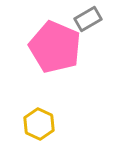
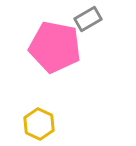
pink pentagon: rotated 12 degrees counterclockwise
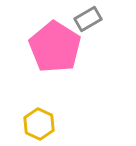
pink pentagon: rotated 21 degrees clockwise
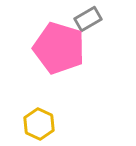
pink pentagon: moved 4 px right, 1 px down; rotated 15 degrees counterclockwise
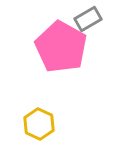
pink pentagon: moved 2 px right, 1 px up; rotated 12 degrees clockwise
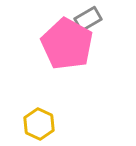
pink pentagon: moved 6 px right, 3 px up
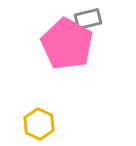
gray rectangle: rotated 16 degrees clockwise
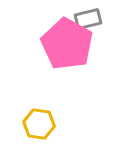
yellow hexagon: rotated 16 degrees counterclockwise
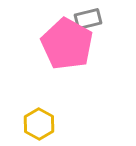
yellow hexagon: rotated 20 degrees clockwise
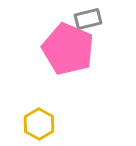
pink pentagon: moved 1 px right, 5 px down; rotated 6 degrees counterclockwise
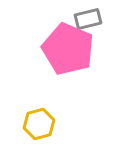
yellow hexagon: rotated 16 degrees clockwise
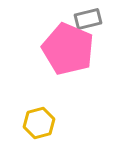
yellow hexagon: moved 1 px up
